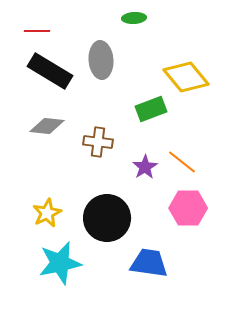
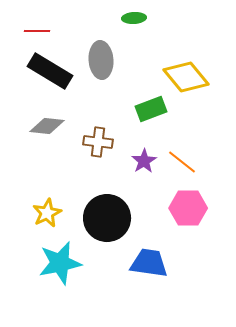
purple star: moved 1 px left, 6 px up
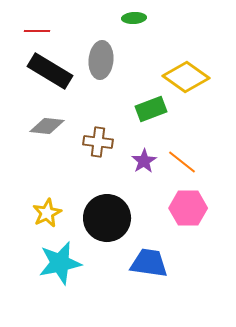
gray ellipse: rotated 9 degrees clockwise
yellow diamond: rotated 15 degrees counterclockwise
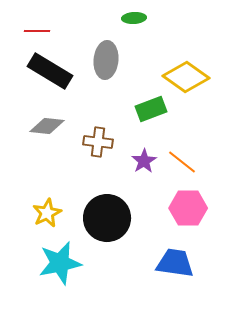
gray ellipse: moved 5 px right
blue trapezoid: moved 26 px right
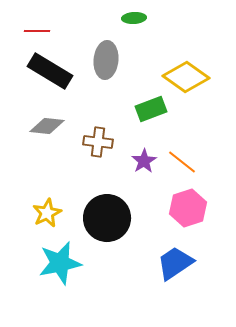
pink hexagon: rotated 18 degrees counterclockwise
blue trapezoid: rotated 42 degrees counterclockwise
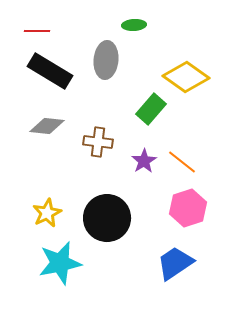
green ellipse: moved 7 px down
green rectangle: rotated 28 degrees counterclockwise
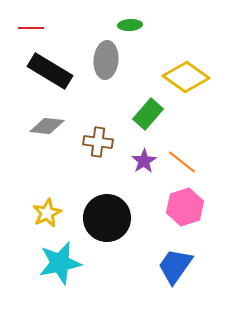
green ellipse: moved 4 px left
red line: moved 6 px left, 3 px up
green rectangle: moved 3 px left, 5 px down
pink hexagon: moved 3 px left, 1 px up
blue trapezoid: moved 3 px down; rotated 21 degrees counterclockwise
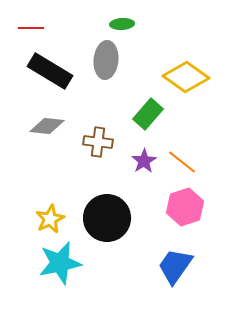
green ellipse: moved 8 px left, 1 px up
yellow star: moved 3 px right, 6 px down
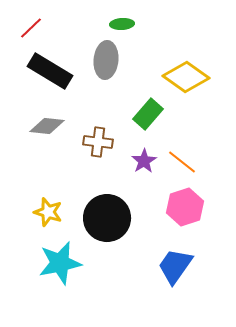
red line: rotated 45 degrees counterclockwise
yellow star: moved 2 px left, 7 px up; rotated 28 degrees counterclockwise
